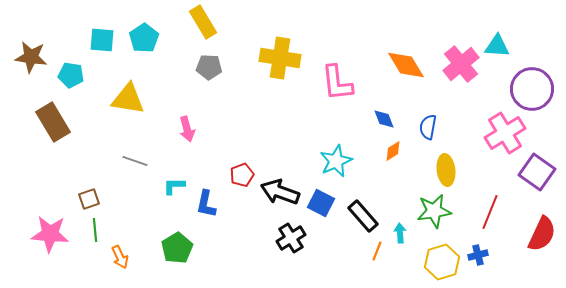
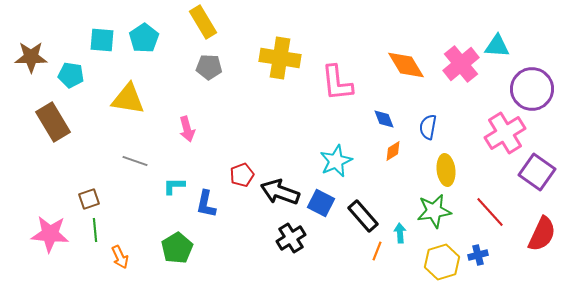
brown star at (31, 57): rotated 8 degrees counterclockwise
red line at (490, 212): rotated 64 degrees counterclockwise
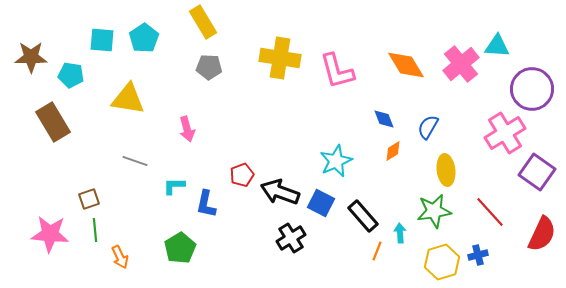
pink L-shape at (337, 83): moved 12 px up; rotated 9 degrees counterclockwise
blue semicircle at (428, 127): rotated 20 degrees clockwise
green pentagon at (177, 248): moved 3 px right
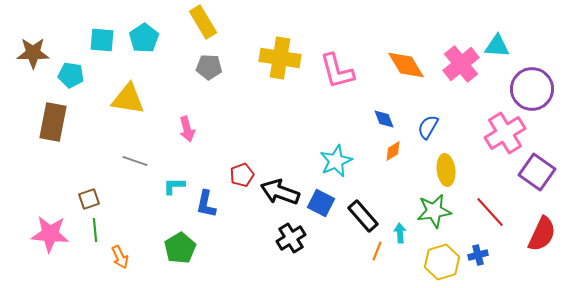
brown star at (31, 57): moved 2 px right, 4 px up
brown rectangle at (53, 122): rotated 42 degrees clockwise
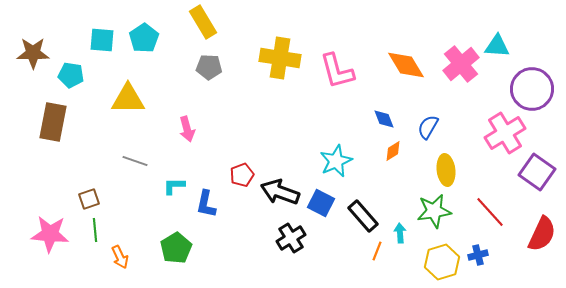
yellow triangle at (128, 99): rotated 9 degrees counterclockwise
green pentagon at (180, 248): moved 4 px left
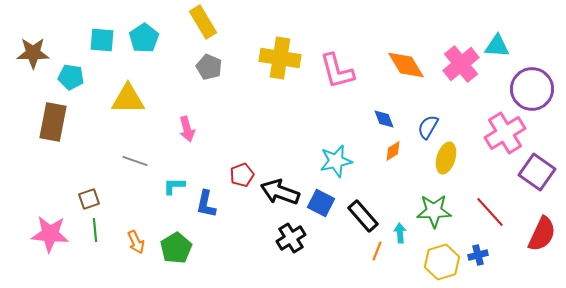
gray pentagon at (209, 67): rotated 20 degrees clockwise
cyan pentagon at (71, 75): moved 2 px down
cyan star at (336, 161): rotated 12 degrees clockwise
yellow ellipse at (446, 170): moved 12 px up; rotated 24 degrees clockwise
green star at (434, 211): rotated 8 degrees clockwise
orange arrow at (120, 257): moved 16 px right, 15 px up
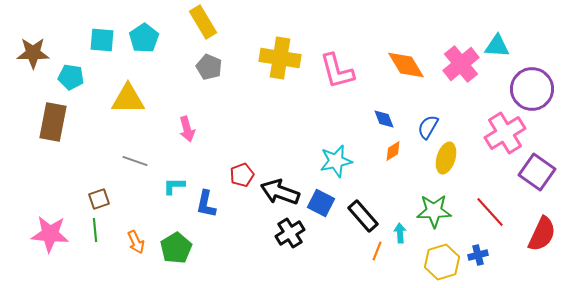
brown square at (89, 199): moved 10 px right
black cross at (291, 238): moved 1 px left, 5 px up
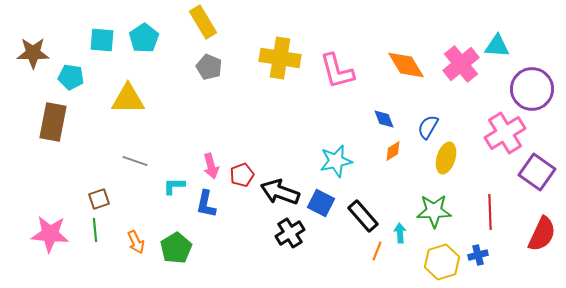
pink arrow at (187, 129): moved 24 px right, 37 px down
red line at (490, 212): rotated 40 degrees clockwise
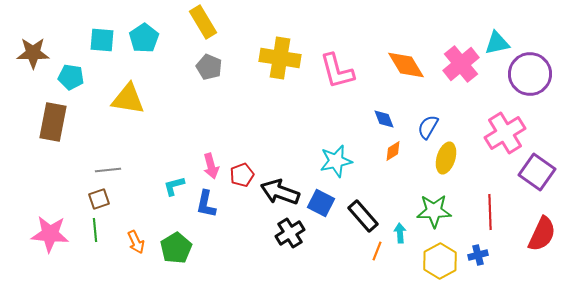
cyan triangle at (497, 46): moved 3 px up; rotated 16 degrees counterclockwise
purple circle at (532, 89): moved 2 px left, 15 px up
yellow triangle at (128, 99): rotated 9 degrees clockwise
gray line at (135, 161): moved 27 px left, 9 px down; rotated 25 degrees counterclockwise
cyan L-shape at (174, 186): rotated 15 degrees counterclockwise
yellow hexagon at (442, 262): moved 2 px left, 1 px up; rotated 12 degrees counterclockwise
